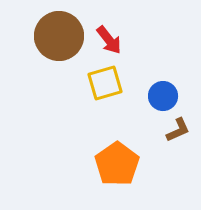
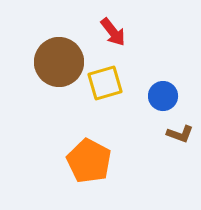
brown circle: moved 26 px down
red arrow: moved 4 px right, 8 px up
brown L-shape: moved 2 px right, 4 px down; rotated 44 degrees clockwise
orange pentagon: moved 28 px left, 3 px up; rotated 9 degrees counterclockwise
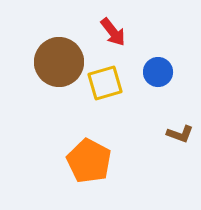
blue circle: moved 5 px left, 24 px up
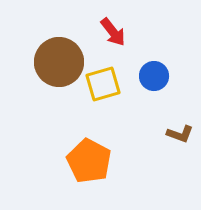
blue circle: moved 4 px left, 4 px down
yellow square: moved 2 px left, 1 px down
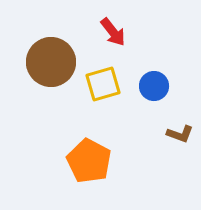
brown circle: moved 8 px left
blue circle: moved 10 px down
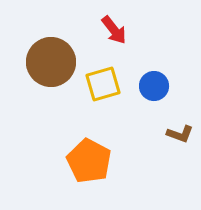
red arrow: moved 1 px right, 2 px up
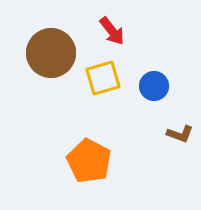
red arrow: moved 2 px left, 1 px down
brown circle: moved 9 px up
yellow square: moved 6 px up
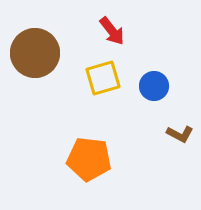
brown circle: moved 16 px left
brown L-shape: rotated 8 degrees clockwise
orange pentagon: moved 2 px up; rotated 21 degrees counterclockwise
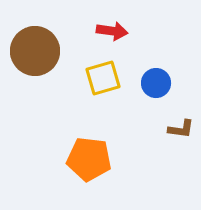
red arrow: rotated 44 degrees counterclockwise
brown circle: moved 2 px up
blue circle: moved 2 px right, 3 px up
brown L-shape: moved 1 px right, 5 px up; rotated 20 degrees counterclockwise
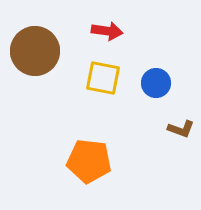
red arrow: moved 5 px left
yellow square: rotated 27 degrees clockwise
brown L-shape: rotated 12 degrees clockwise
orange pentagon: moved 2 px down
